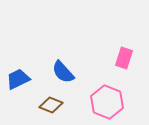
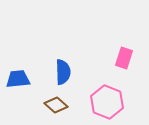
blue semicircle: rotated 140 degrees counterclockwise
blue trapezoid: rotated 20 degrees clockwise
brown diamond: moved 5 px right; rotated 20 degrees clockwise
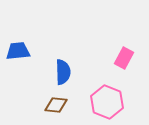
pink rectangle: rotated 10 degrees clockwise
blue trapezoid: moved 28 px up
brown diamond: rotated 35 degrees counterclockwise
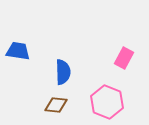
blue trapezoid: rotated 15 degrees clockwise
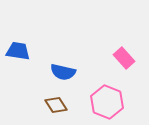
pink rectangle: rotated 70 degrees counterclockwise
blue semicircle: rotated 105 degrees clockwise
brown diamond: rotated 50 degrees clockwise
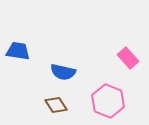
pink rectangle: moved 4 px right
pink hexagon: moved 1 px right, 1 px up
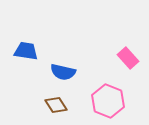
blue trapezoid: moved 8 px right
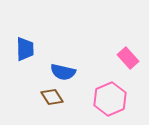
blue trapezoid: moved 1 px left, 2 px up; rotated 80 degrees clockwise
pink hexagon: moved 2 px right, 2 px up; rotated 16 degrees clockwise
brown diamond: moved 4 px left, 8 px up
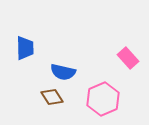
blue trapezoid: moved 1 px up
pink hexagon: moved 7 px left
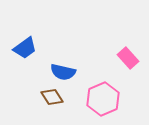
blue trapezoid: rotated 55 degrees clockwise
